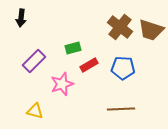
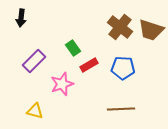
green rectangle: rotated 70 degrees clockwise
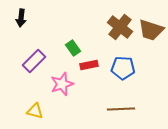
red rectangle: rotated 18 degrees clockwise
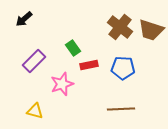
black arrow: moved 3 px right, 1 px down; rotated 42 degrees clockwise
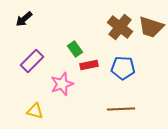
brown trapezoid: moved 3 px up
green rectangle: moved 2 px right, 1 px down
purple rectangle: moved 2 px left
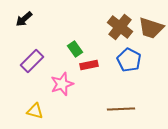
brown trapezoid: moved 1 px down
blue pentagon: moved 6 px right, 8 px up; rotated 25 degrees clockwise
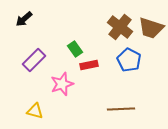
purple rectangle: moved 2 px right, 1 px up
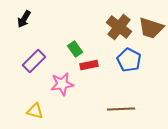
black arrow: rotated 18 degrees counterclockwise
brown cross: moved 1 px left
purple rectangle: moved 1 px down
pink star: rotated 10 degrees clockwise
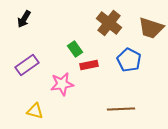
brown cross: moved 10 px left, 4 px up
purple rectangle: moved 7 px left, 4 px down; rotated 10 degrees clockwise
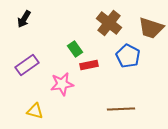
blue pentagon: moved 1 px left, 4 px up
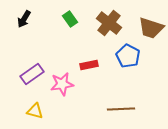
green rectangle: moved 5 px left, 30 px up
purple rectangle: moved 5 px right, 9 px down
